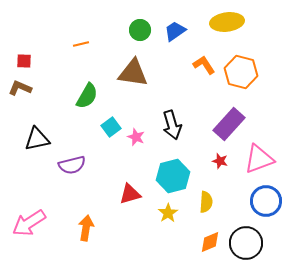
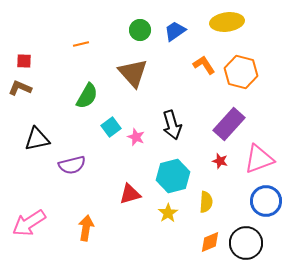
brown triangle: rotated 40 degrees clockwise
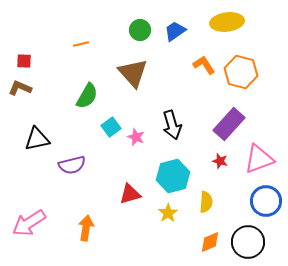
black circle: moved 2 px right, 1 px up
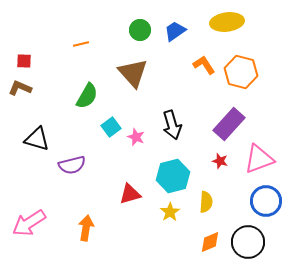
black triangle: rotated 28 degrees clockwise
yellow star: moved 2 px right, 1 px up
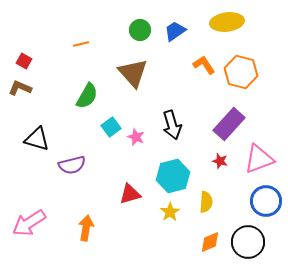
red square: rotated 28 degrees clockwise
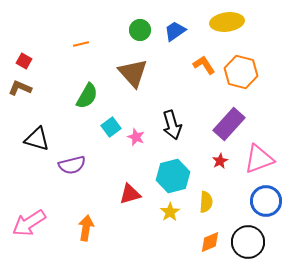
red star: rotated 28 degrees clockwise
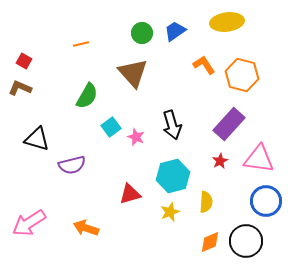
green circle: moved 2 px right, 3 px down
orange hexagon: moved 1 px right, 3 px down
pink triangle: rotated 28 degrees clockwise
yellow star: rotated 12 degrees clockwise
orange arrow: rotated 80 degrees counterclockwise
black circle: moved 2 px left, 1 px up
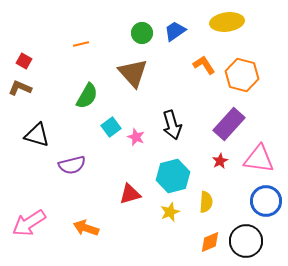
black triangle: moved 4 px up
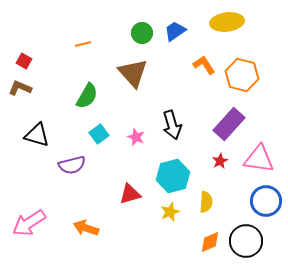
orange line: moved 2 px right
cyan square: moved 12 px left, 7 px down
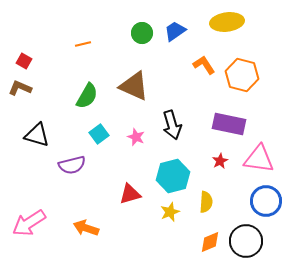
brown triangle: moved 1 px right, 13 px down; rotated 24 degrees counterclockwise
purple rectangle: rotated 60 degrees clockwise
